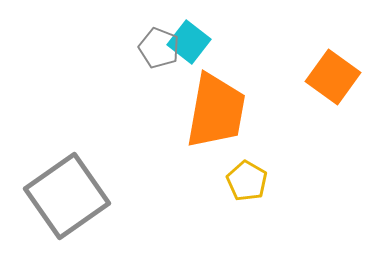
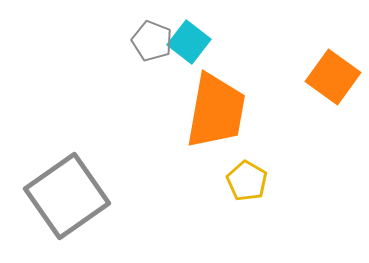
gray pentagon: moved 7 px left, 7 px up
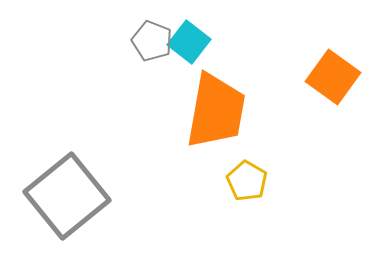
gray square: rotated 4 degrees counterclockwise
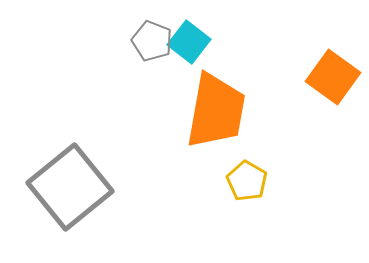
gray square: moved 3 px right, 9 px up
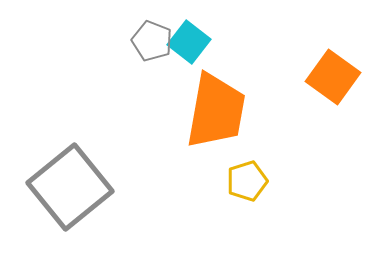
yellow pentagon: rotated 24 degrees clockwise
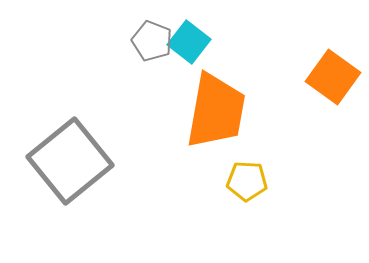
yellow pentagon: rotated 21 degrees clockwise
gray square: moved 26 px up
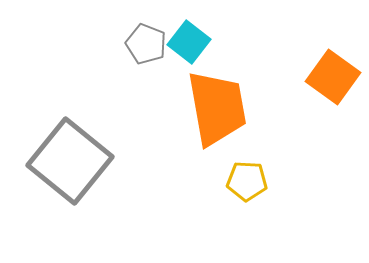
gray pentagon: moved 6 px left, 3 px down
orange trapezoid: moved 1 px right, 3 px up; rotated 20 degrees counterclockwise
gray square: rotated 12 degrees counterclockwise
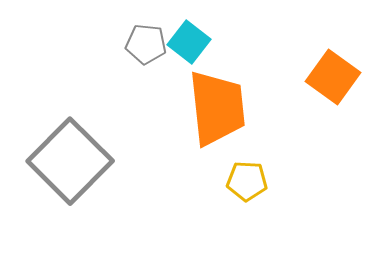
gray pentagon: rotated 15 degrees counterclockwise
orange trapezoid: rotated 4 degrees clockwise
gray square: rotated 6 degrees clockwise
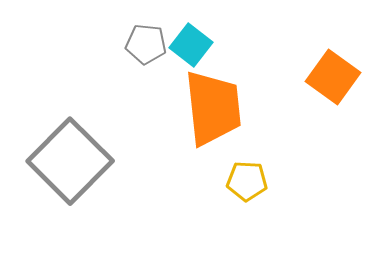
cyan square: moved 2 px right, 3 px down
orange trapezoid: moved 4 px left
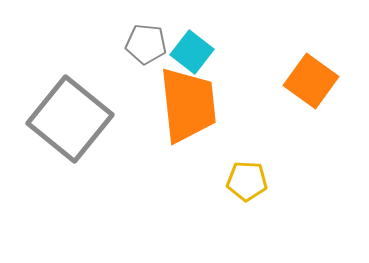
cyan square: moved 1 px right, 7 px down
orange square: moved 22 px left, 4 px down
orange trapezoid: moved 25 px left, 3 px up
gray square: moved 42 px up; rotated 6 degrees counterclockwise
